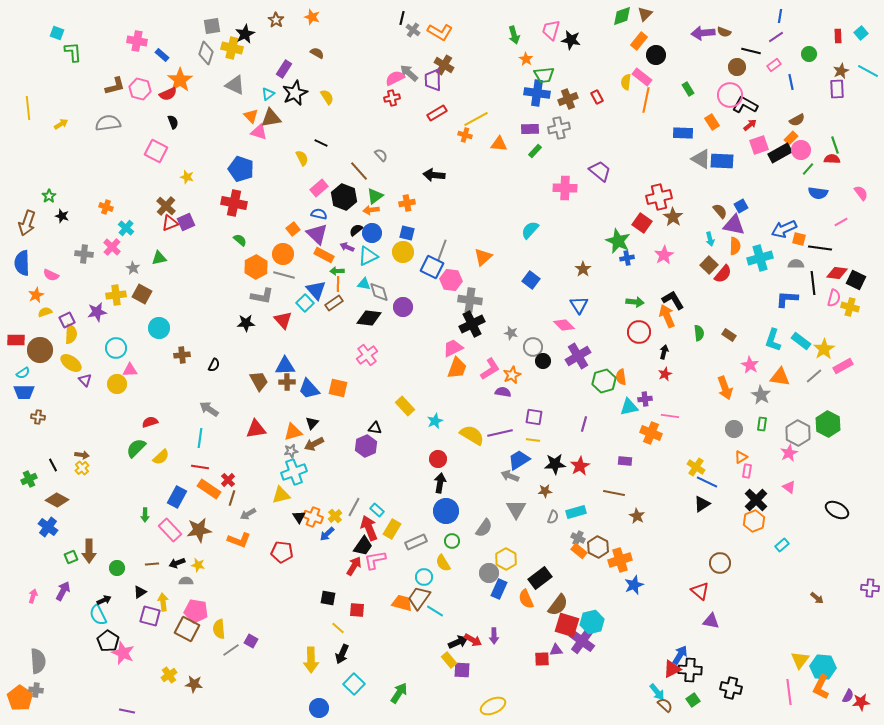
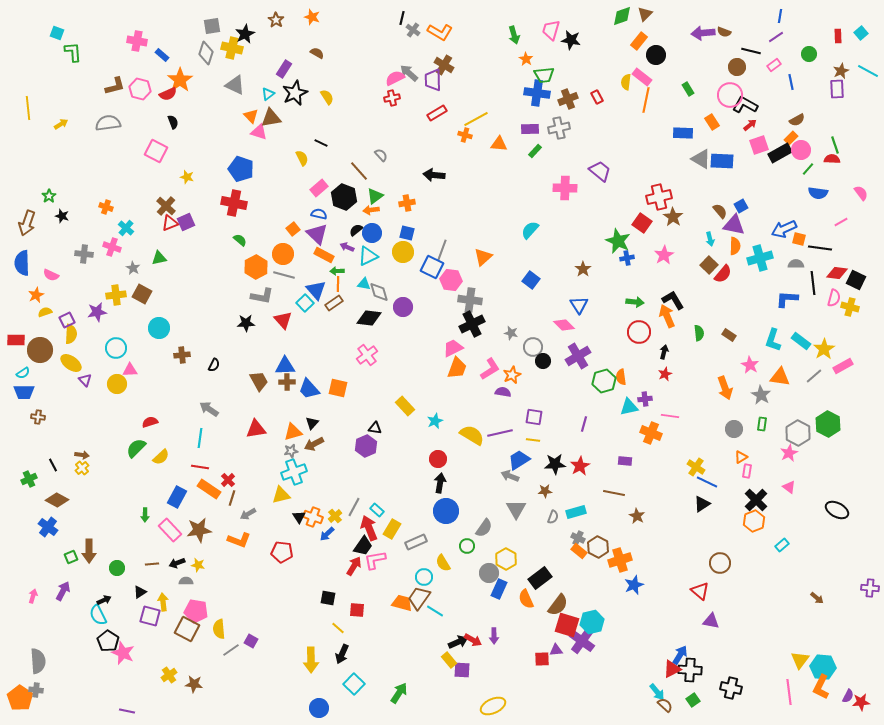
pink cross at (112, 247): rotated 24 degrees counterclockwise
green circle at (452, 541): moved 15 px right, 5 px down
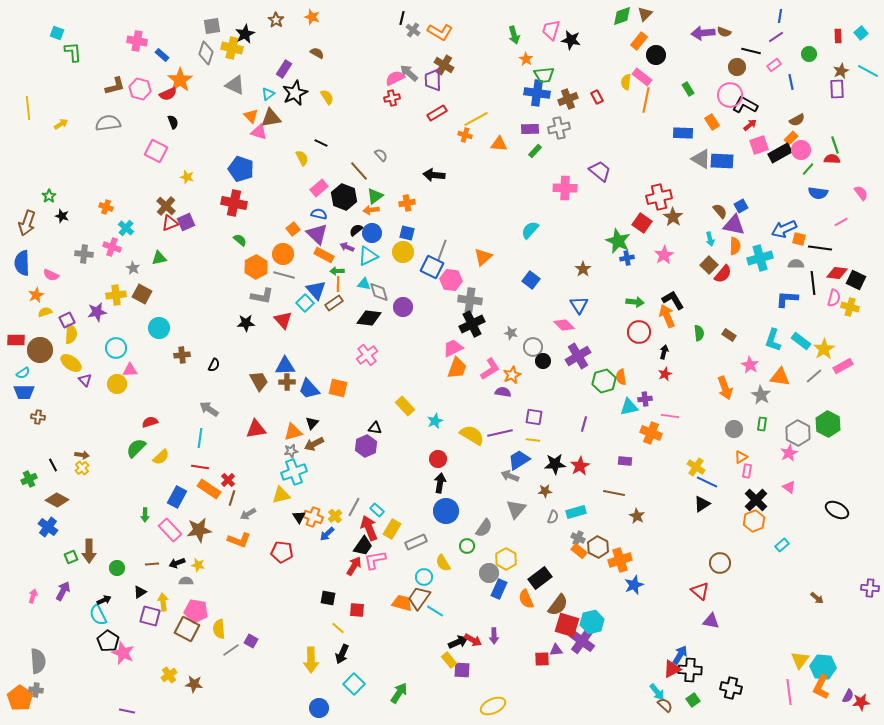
gray triangle at (516, 509): rotated 10 degrees clockwise
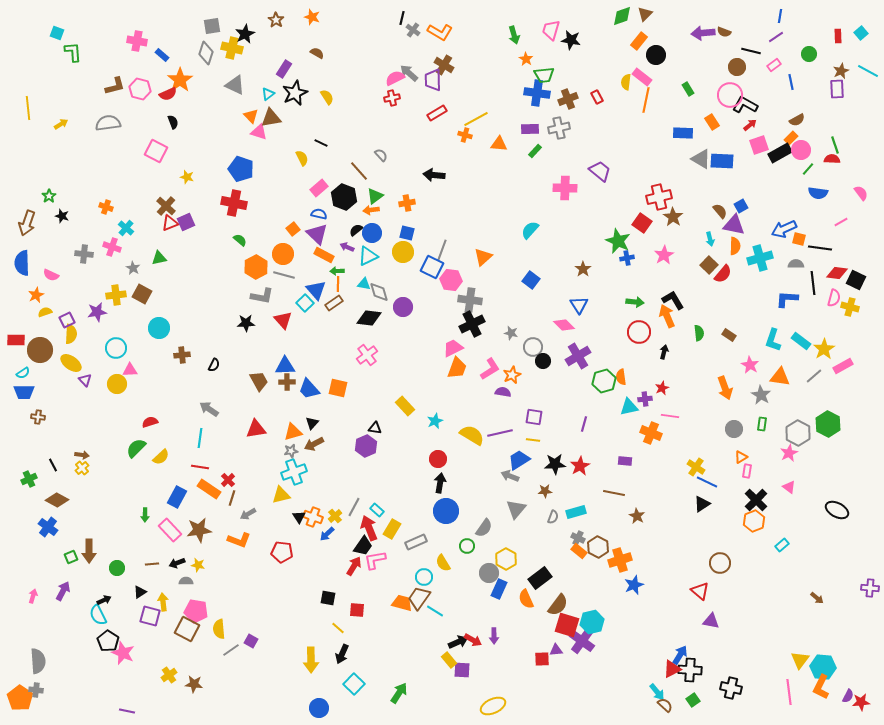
red star at (665, 374): moved 3 px left, 14 px down
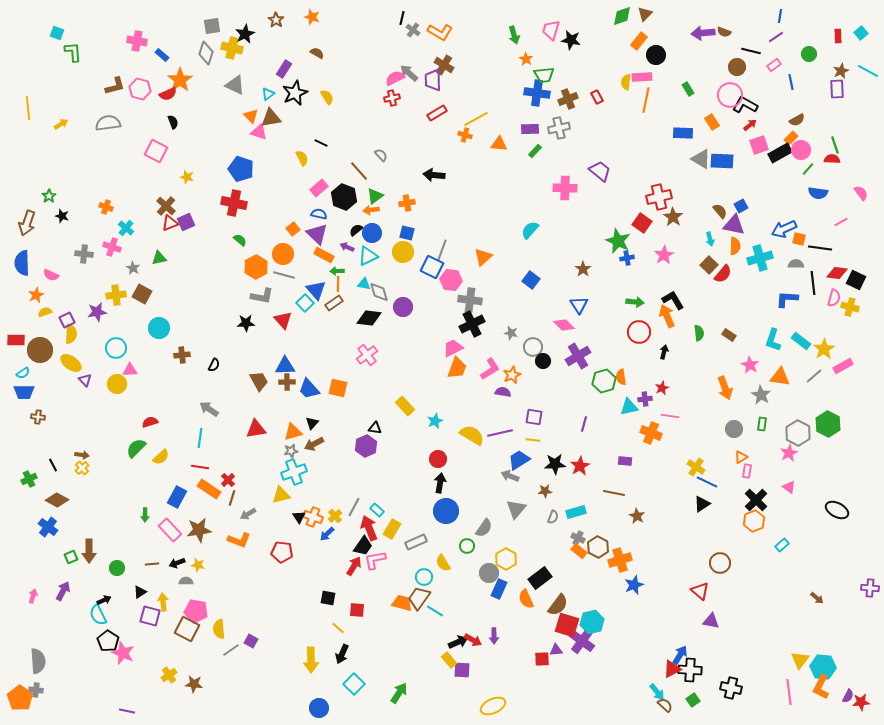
pink rectangle at (642, 77): rotated 42 degrees counterclockwise
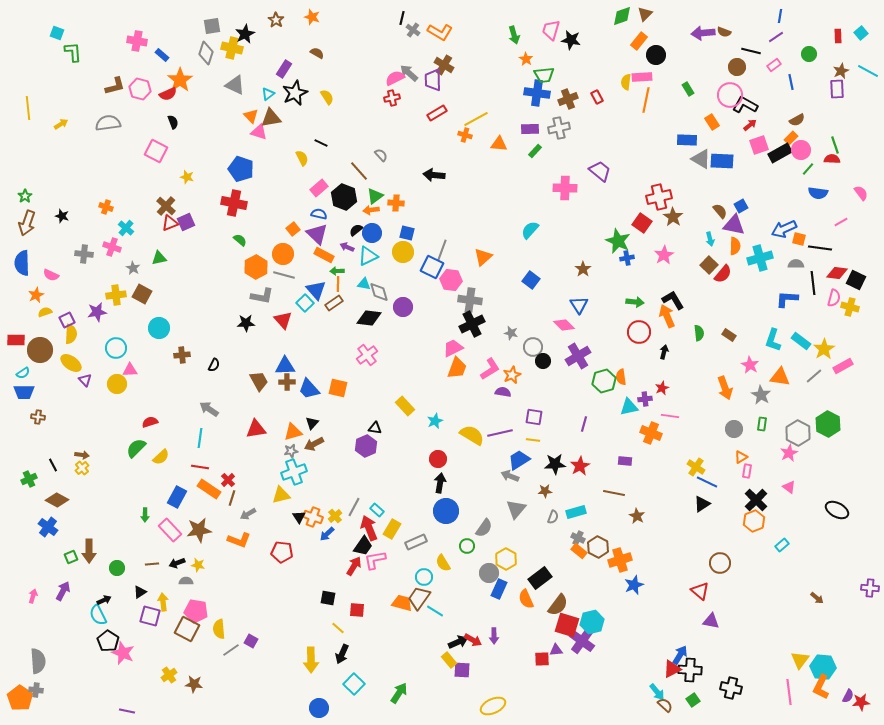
blue rectangle at (683, 133): moved 4 px right, 7 px down
green star at (49, 196): moved 24 px left
orange cross at (407, 203): moved 11 px left; rotated 14 degrees clockwise
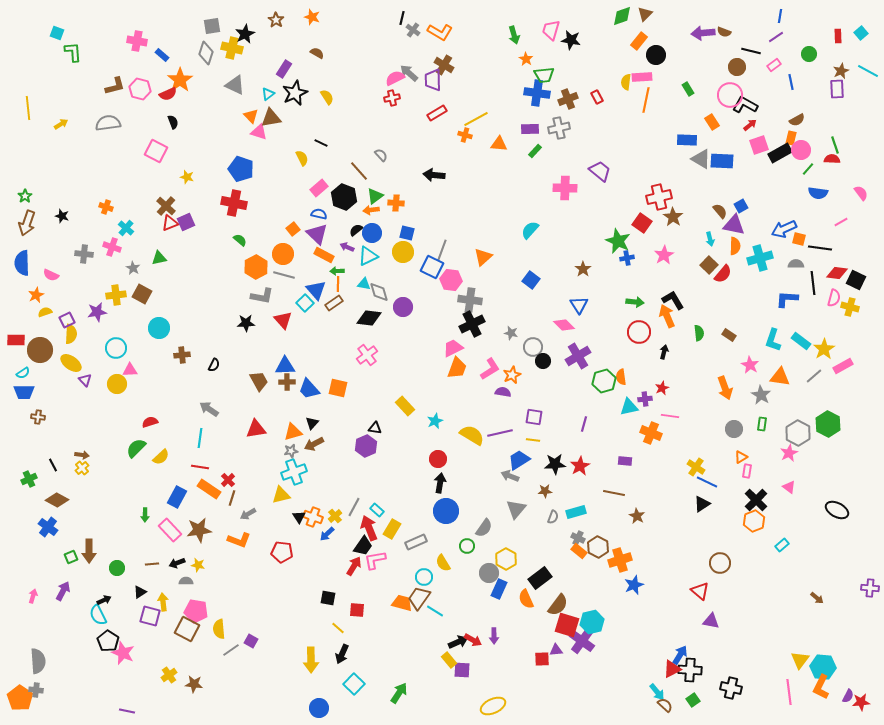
orange rectangle at (791, 138): rotated 32 degrees counterclockwise
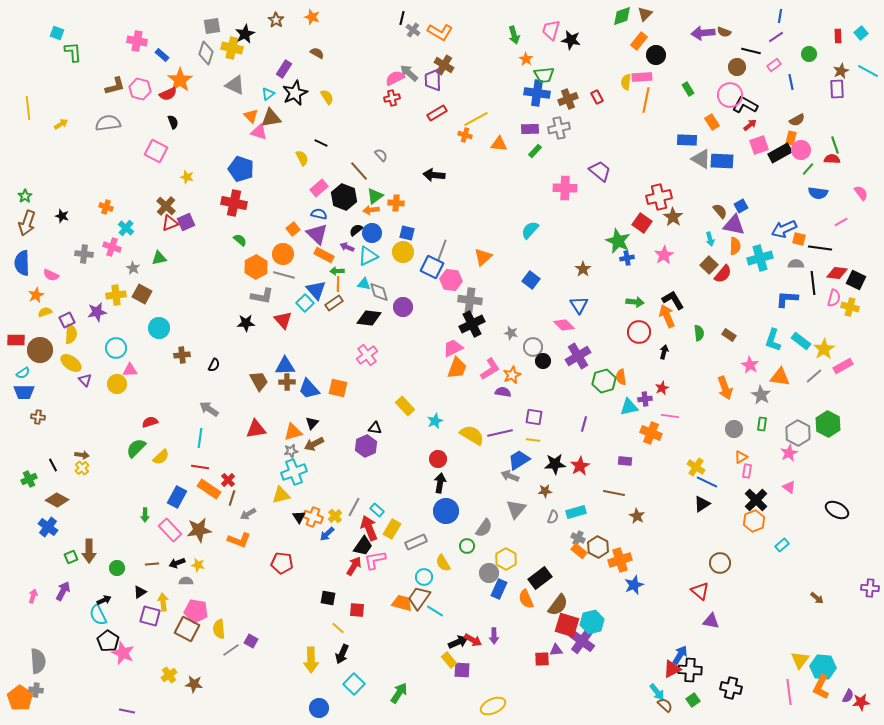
red pentagon at (282, 552): moved 11 px down
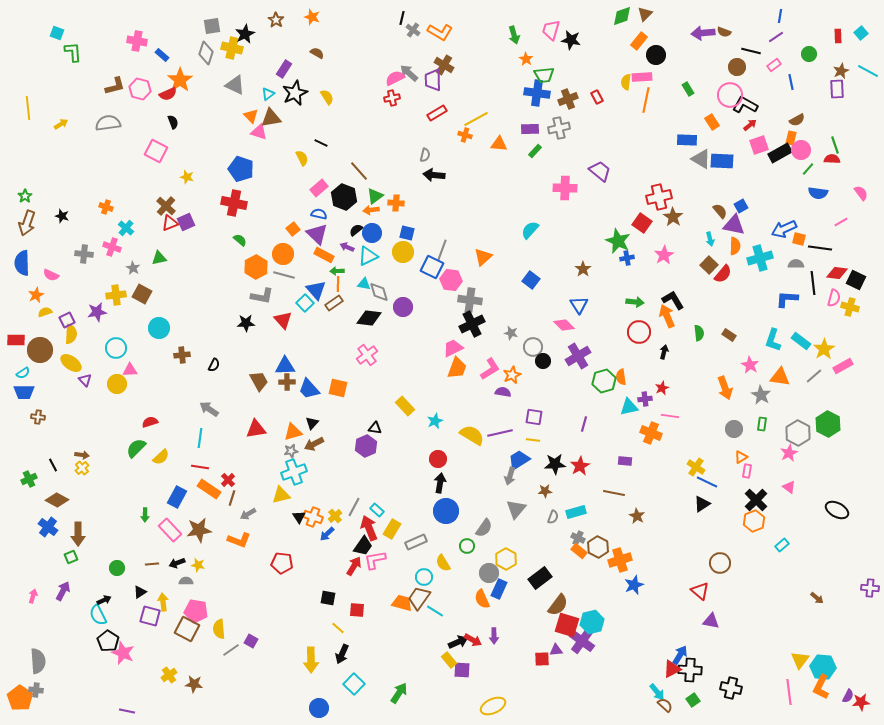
gray semicircle at (381, 155): moved 44 px right; rotated 56 degrees clockwise
gray arrow at (510, 476): rotated 96 degrees counterclockwise
brown arrow at (89, 551): moved 11 px left, 17 px up
orange semicircle at (526, 599): moved 44 px left
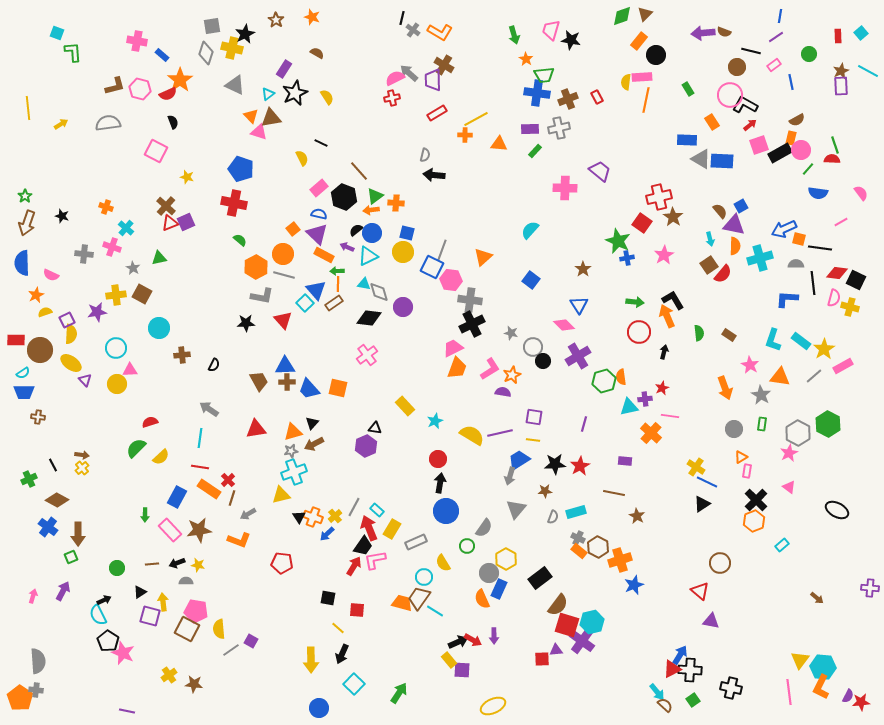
purple rectangle at (837, 89): moved 4 px right, 3 px up
orange cross at (465, 135): rotated 16 degrees counterclockwise
brown square at (709, 265): rotated 12 degrees clockwise
orange cross at (651, 433): rotated 20 degrees clockwise
